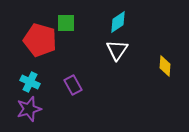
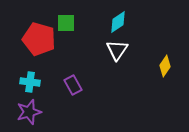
red pentagon: moved 1 px left, 1 px up
yellow diamond: rotated 30 degrees clockwise
cyan cross: rotated 18 degrees counterclockwise
purple star: moved 3 px down
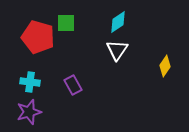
red pentagon: moved 1 px left, 2 px up
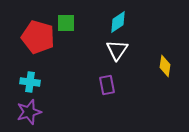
yellow diamond: rotated 25 degrees counterclockwise
purple rectangle: moved 34 px right; rotated 18 degrees clockwise
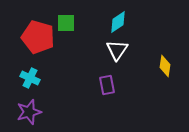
cyan cross: moved 4 px up; rotated 18 degrees clockwise
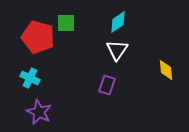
yellow diamond: moved 1 px right, 4 px down; rotated 15 degrees counterclockwise
purple rectangle: rotated 30 degrees clockwise
purple star: moved 10 px right; rotated 30 degrees counterclockwise
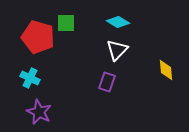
cyan diamond: rotated 65 degrees clockwise
white triangle: rotated 10 degrees clockwise
purple rectangle: moved 3 px up
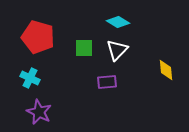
green square: moved 18 px right, 25 px down
purple rectangle: rotated 66 degrees clockwise
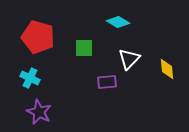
white triangle: moved 12 px right, 9 px down
yellow diamond: moved 1 px right, 1 px up
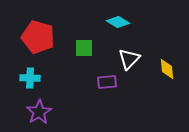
cyan cross: rotated 24 degrees counterclockwise
purple star: rotated 15 degrees clockwise
